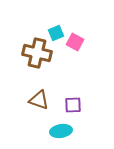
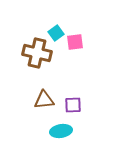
cyan square: rotated 14 degrees counterclockwise
pink square: rotated 36 degrees counterclockwise
brown triangle: moved 5 px right; rotated 25 degrees counterclockwise
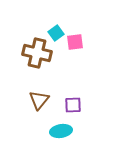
brown triangle: moved 5 px left; rotated 45 degrees counterclockwise
